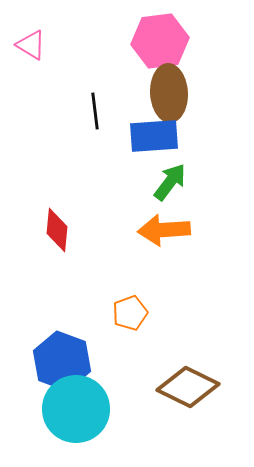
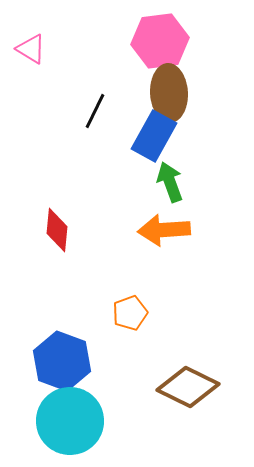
pink triangle: moved 4 px down
black line: rotated 33 degrees clockwise
blue rectangle: rotated 57 degrees counterclockwise
green arrow: rotated 57 degrees counterclockwise
cyan circle: moved 6 px left, 12 px down
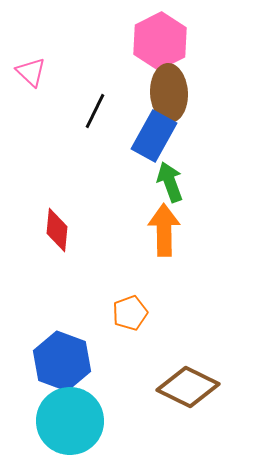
pink hexagon: rotated 20 degrees counterclockwise
pink triangle: moved 23 px down; rotated 12 degrees clockwise
orange arrow: rotated 93 degrees clockwise
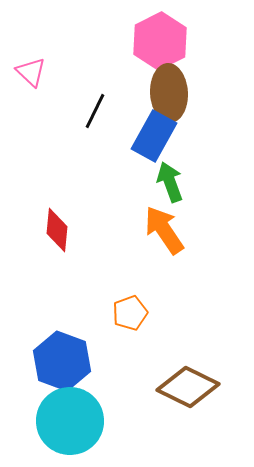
orange arrow: rotated 33 degrees counterclockwise
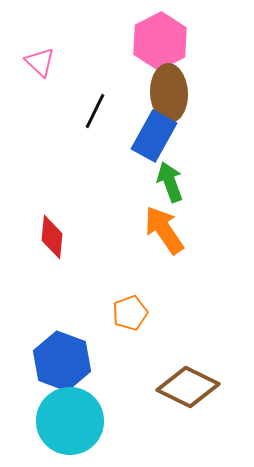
pink triangle: moved 9 px right, 10 px up
red diamond: moved 5 px left, 7 px down
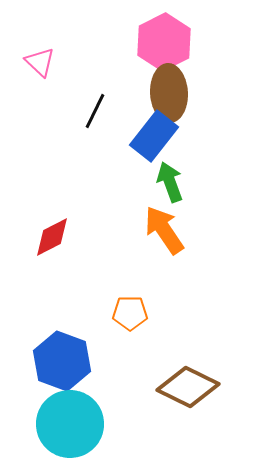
pink hexagon: moved 4 px right, 1 px down
blue rectangle: rotated 9 degrees clockwise
red diamond: rotated 57 degrees clockwise
orange pentagon: rotated 20 degrees clockwise
cyan circle: moved 3 px down
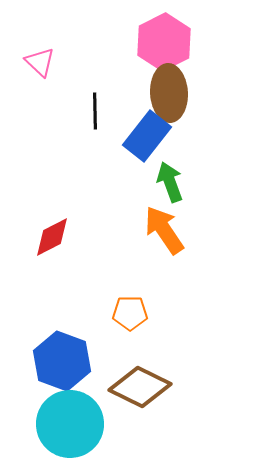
black line: rotated 27 degrees counterclockwise
blue rectangle: moved 7 px left
brown diamond: moved 48 px left
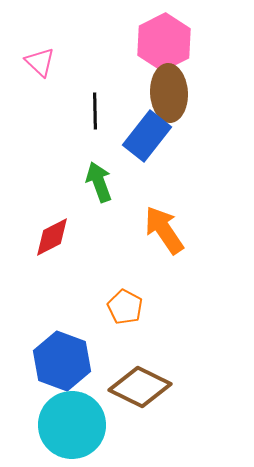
green arrow: moved 71 px left
orange pentagon: moved 5 px left, 6 px up; rotated 28 degrees clockwise
cyan circle: moved 2 px right, 1 px down
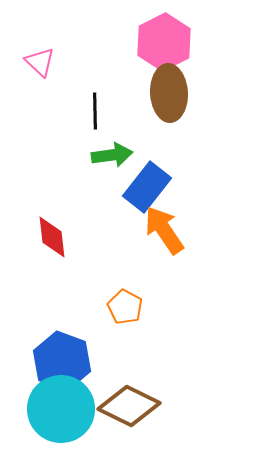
blue rectangle: moved 51 px down
green arrow: moved 13 px right, 27 px up; rotated 102 degrees clockwise
red diamond: rotated 69 degrees counterclockwise
brown diamond: moved 11 px left, 19 px down
cyan circle: moved 11 px left, 16 px up
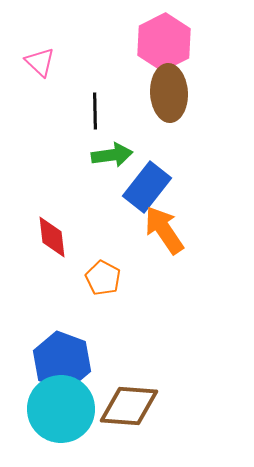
orange pentagon: moved 22 px left, 29 px up
brown diamond: rotated 22 degrees counterclockwise
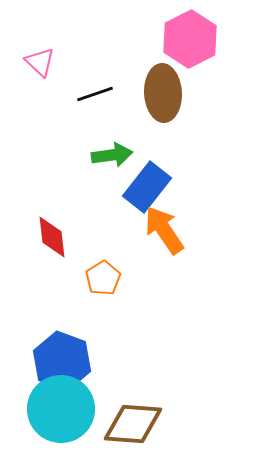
pink hexagon: moved 26 px right, 3 px up
brown ellipse: moved 6 px left
black line: moved 17 px up; rotated 72 degrees clockwise
orange pentagon: rotated 12 degrees clockwise
brown diamond: moved 4 px right, 18 px down
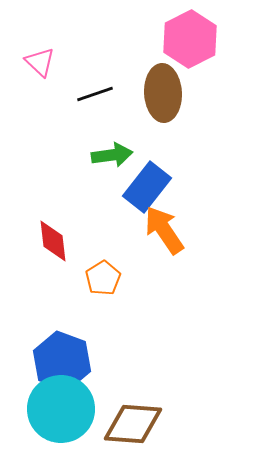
red diamond: moved 1 px right, 4 px down
